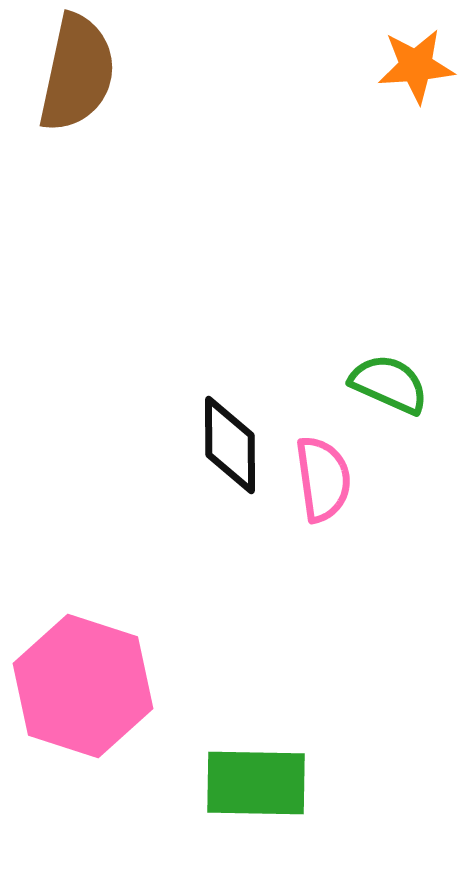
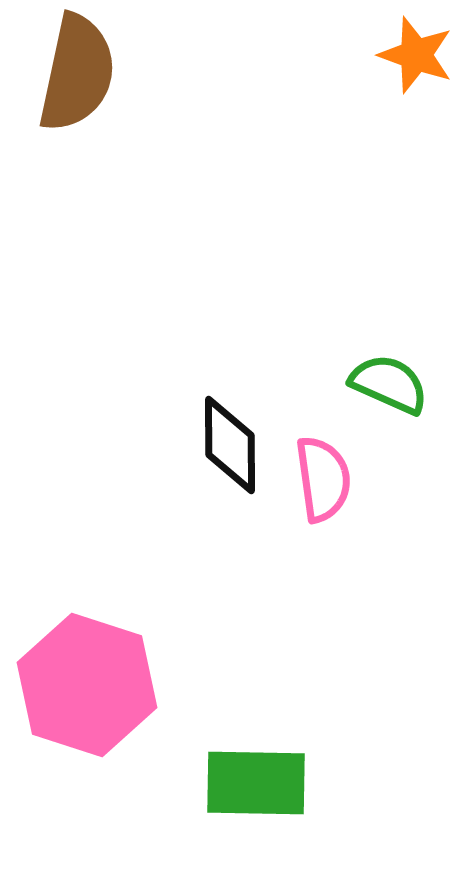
orange star: moved 11 px up; rotated 24 degrees clockwise
pink hexagon: moved 4 px right, 1 px up
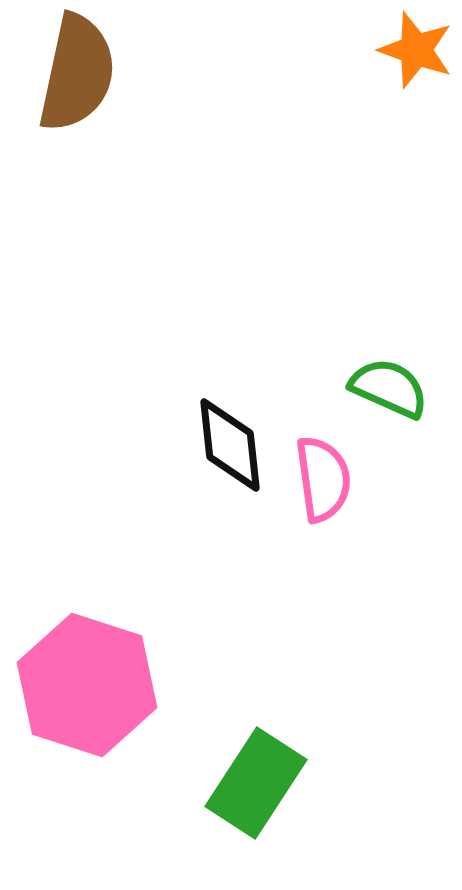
orange star: moved 5 px up
green semicircle: moved 4 px down
black diamond: rotated 6 degrees counterclockwise
green rectangle: rotated 58 degrees counterclockwise
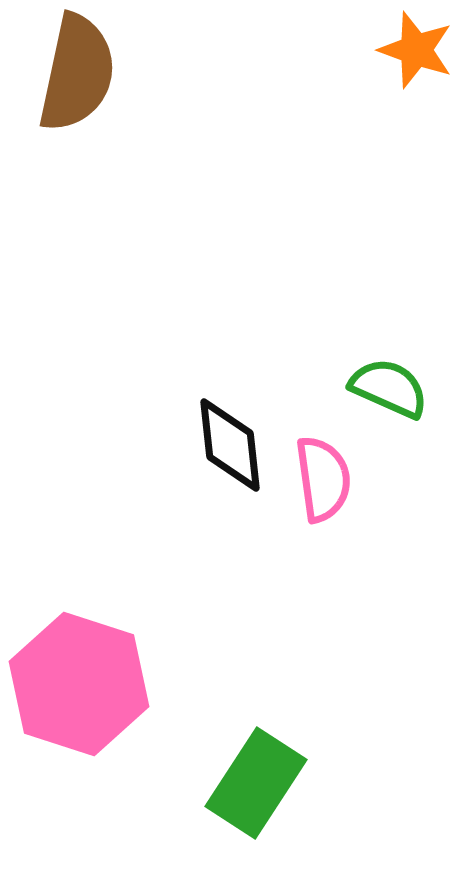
pink hexagon: moved 8 px left, 1 px up
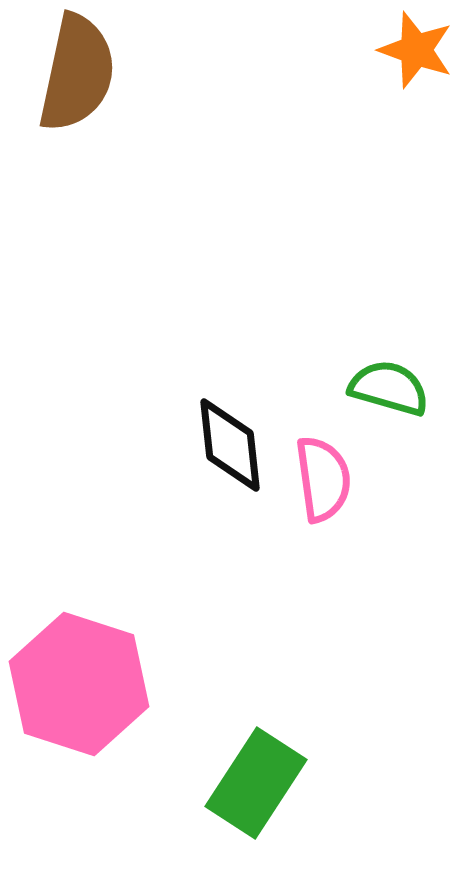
green semicircle: rotated 8 degrees counterclockwise
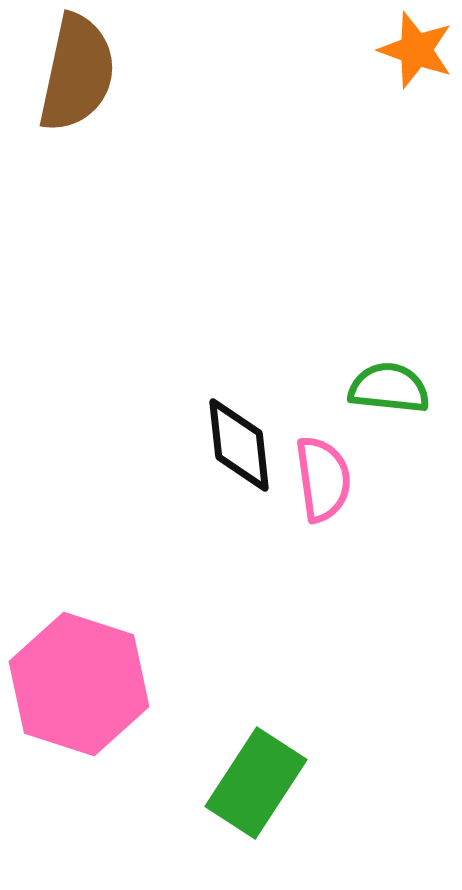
green semicircle: rotated 10 degrees counterclockwise
black diamond: moved 9 px right
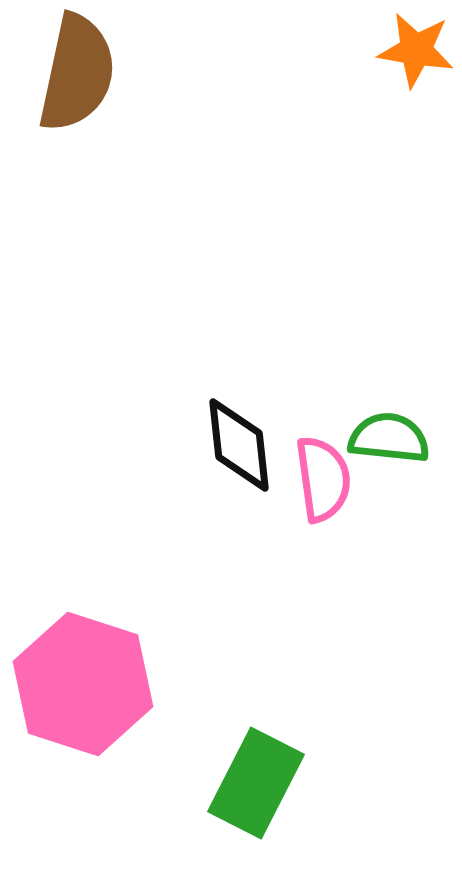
orange star: rotated 10 degrees counterclockwise
green semicircle: moved 50 px down
pink hexagon: moved 4 px right
green rectangle: rotated 6 degrees counterclockwise
